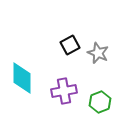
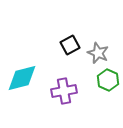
cyan diamond: rotated 76 degrees clockwise
green hexagon: moved 8 px right, 22 px up; rotated 15 degrees counterclockwise
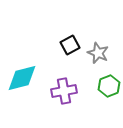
green hexagon: moved 1 px right, 6 px down; rotated 15 degrees clockwise
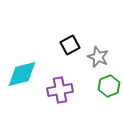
gray star: moved 4 px down
cyan diamond: moved 4 px up
purple cross: moved 4 px left, 1 px up
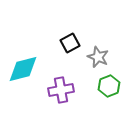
black square: moved 2 px up
cyan diamond: moved 1 px right, 5 px up
purple cross: moved 1 px right
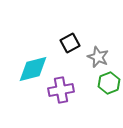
cyan diamond: moved 10 px right
green hexagon: moved 3 px up
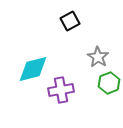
black square: moved 22 px up
gray star: rotated 10 degrees clockwise
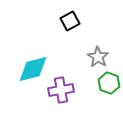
green hexagon: rotated 20 degrees counterclockwise
